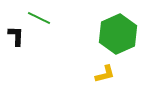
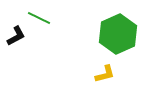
black L-shape: rotated 60 degrees clockwise
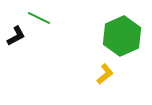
green hexagon: moved 4 px right, 2 px down
yellow L-shape: rotated 25 degrees counterclockwise
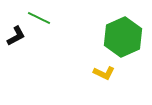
green hexagon: moved 1 px right, 1 px down
yellow L-shape: moved 1 px left, 1 px up; rotated 65 degrees clockwise
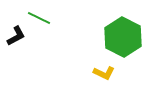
green hexagon: rotated 9 degrees counterclockwise
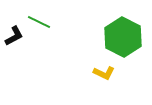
green line: moved 4 px down
black L-shape: moved 2 px left
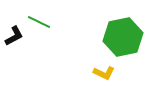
green hexagon: rotated 21 degrees clockwise
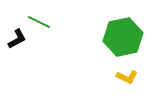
black L-shape: moved 3 px right, 3 px down
yellow L-shape: moved 23 px right, 4 px down
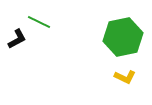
yellow L-shape: moved 2 px left
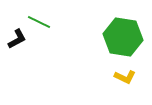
green hexagon: rotated 21 degrees clockwise
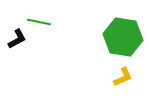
green line: rotated 15 degrees counterclockwise
yellow L-shape: moved 2 px left; rotated 50 degrees counterclockwise
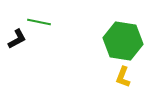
green hexagon: moved 4 px down
yellow L-shape: rotated 135 degrees clockwise
